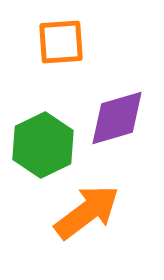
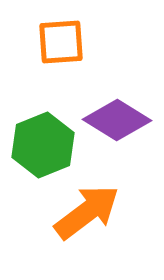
purple diamond: moved 2 px down; rotated 48 degrees clockwise
green hexagon: rotated 4 degrees clockwise
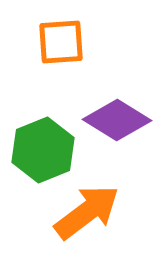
green hexagon: moved 5 px down
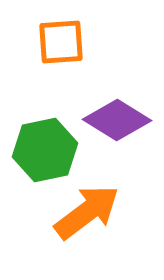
green hexagon: moved 2 px right; rotated 10 degrees clockwise
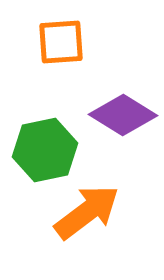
purple diamond: moved 6 px right, 5 px up
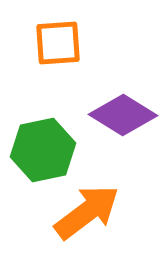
orange square: moved 3 px left, 1 px down
green hexagon: moved 2 px left
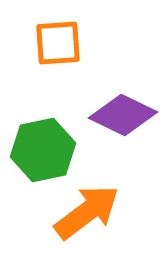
purple diamond: rotated 6 degrees counterclockwise
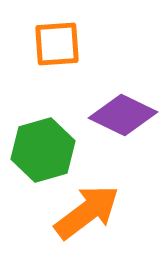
orange square: moved 1 px left, 1 px down
green hexagon: rotated 4 degrees counterclockwise
